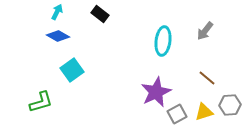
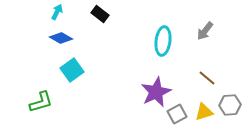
blue diamond: moved 3 px right, 2 px down
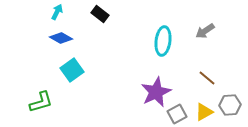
gray arrow: rotated 18 degrees clockwise
yellow triangle: rotated 12 degrees counterclockwise
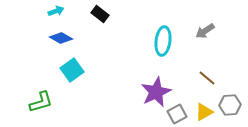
cyan arrow: moved 1 px left, 1 px up; rotated 42 degrees clockwise
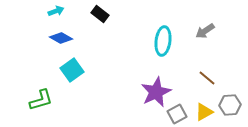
green L-shape: moved 2 px up
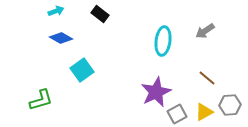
cyan square: moved 10 px right
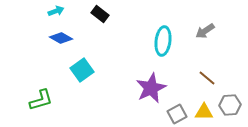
purple star: moved 5 px left, 4 px up
yellow triangle: rotated 30 degrees clockwise
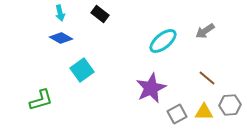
cyan arrow: moved 4 px right, 2 px down; rotated 98 degrees clockwise
cyan ellipse: rotated 44 degrees clockwise
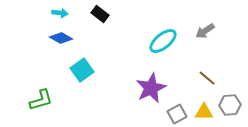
cyan arrow: rotated 70 degrees counterclockwise
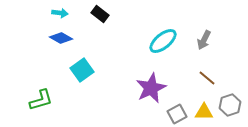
gray arrow: moved 1 px left, 9 px down; rotated 30 degrees counterclockwise
gray hexagon: rotated 15 degrees counterclockwise
